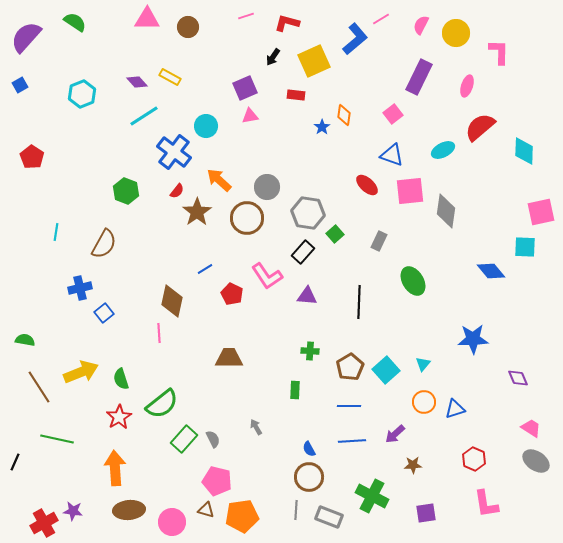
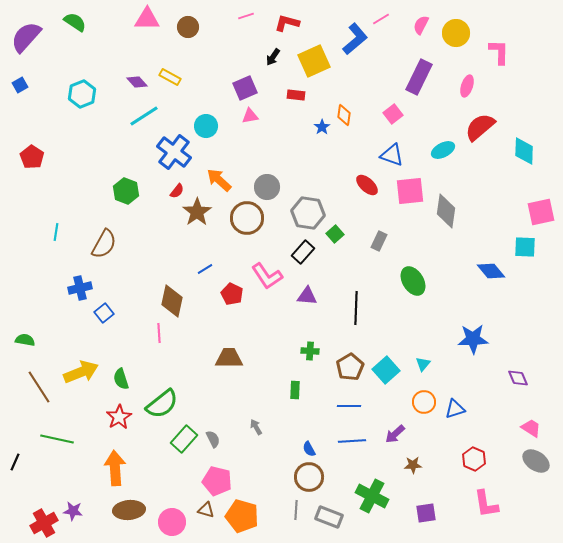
black line at (359, 302): moved 3 px left, 6 px down
orange pentagon at (242, 516): rotated 24 degrees clockwise
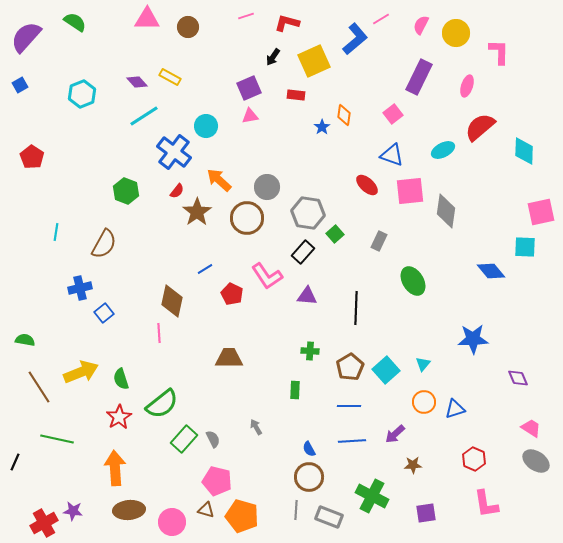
purple square at (245, 88): moved 4 px right
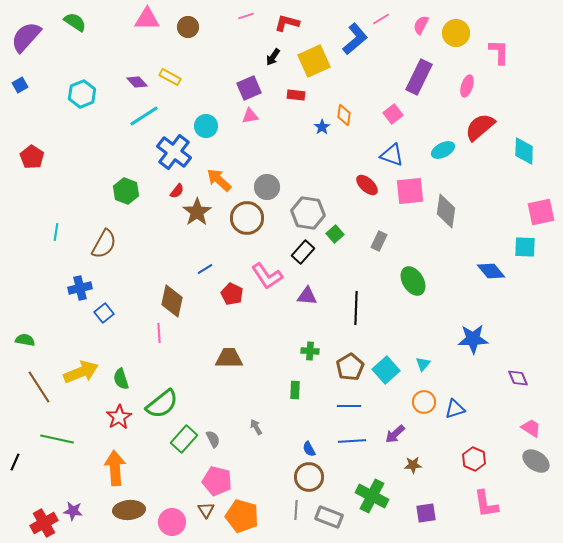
brown triangle at (206, 510): rotated 42 degrees clockwise
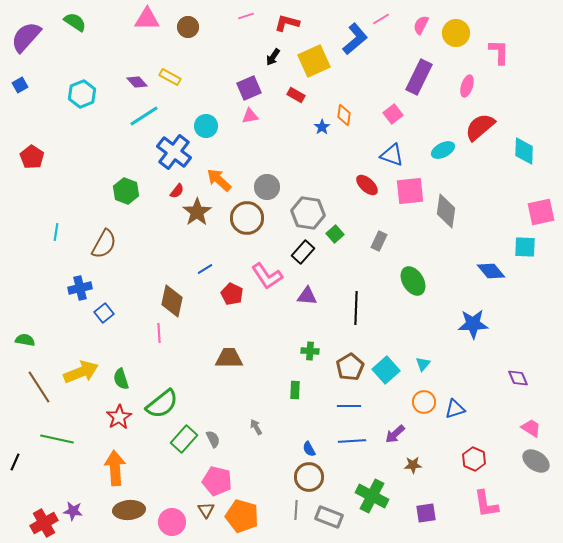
red rectangle at (296, 95): rotated 24 degrees clockwise
blue star at (473, 339): moved 15 px up
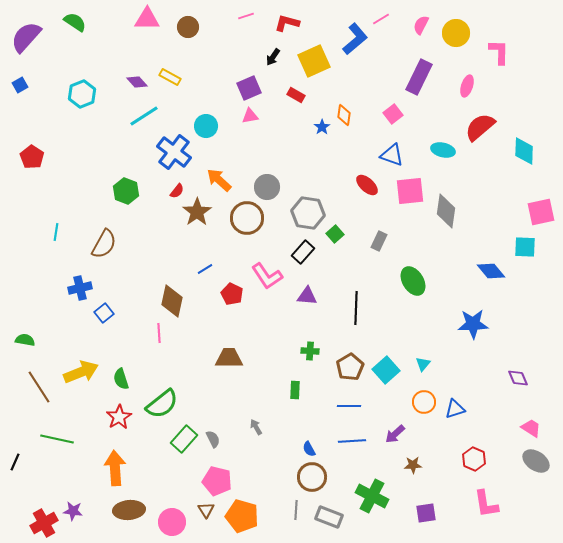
cyan ellipse at (443, 150): rotated 40 degrees clockwise
brown circle at (309, 477): moved 3 px right
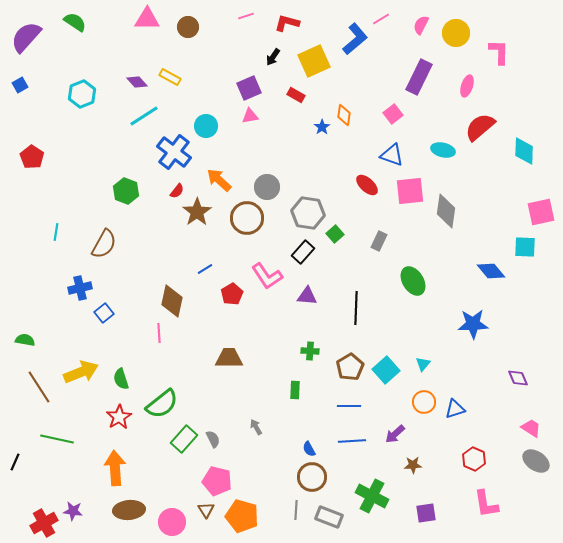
red pentagon at (232, 294): rotated 15 degrees clockwise
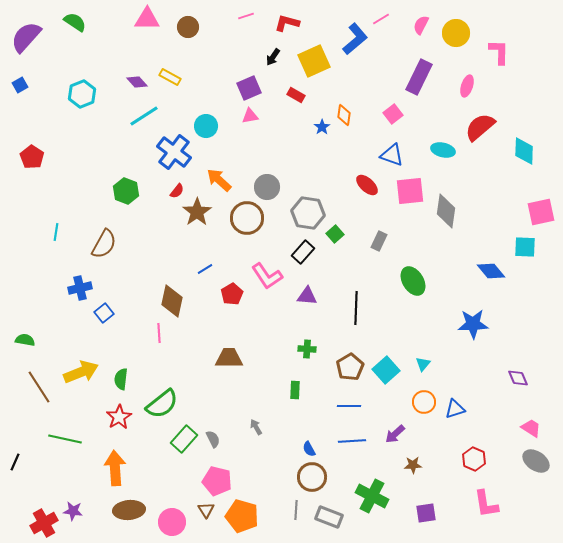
green cross at (310, 351): moved 3 px left, 2 px up
green semicircle at (121, 379): rotated 25 degrees clockwise
green line at (57, 439): moved 8 px right
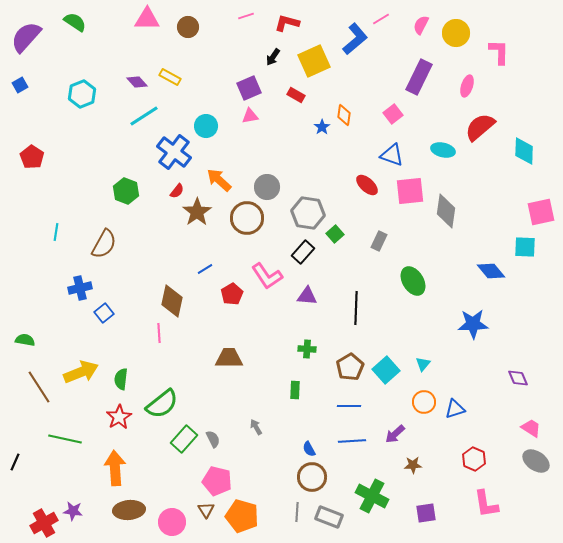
gray line at (296, 510): moved 1 px right, 2 px down
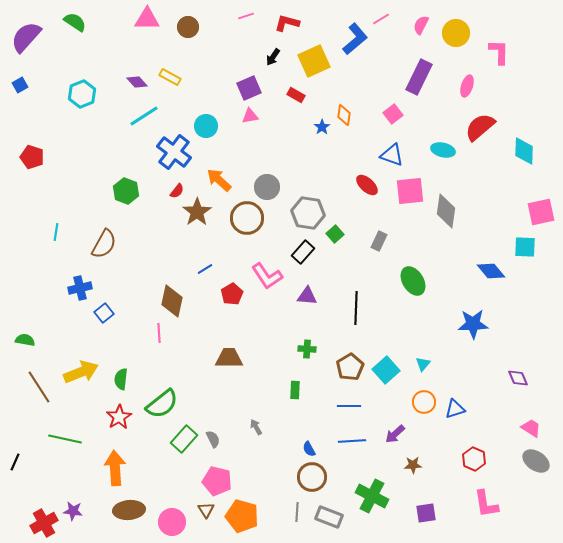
red pentagon at (32, 157): rotated 15 degrees counterclockwise
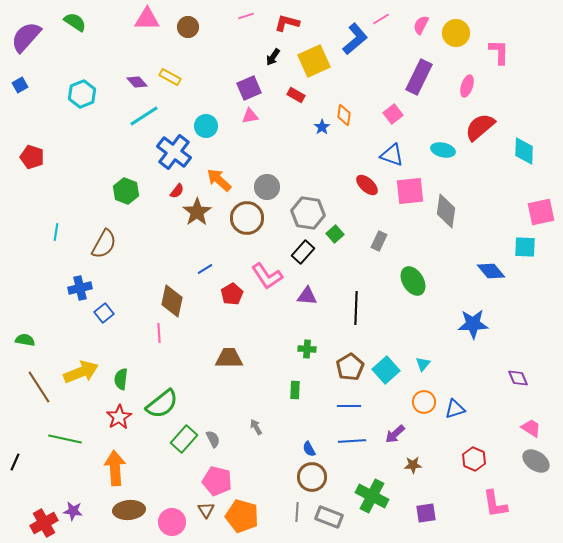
pink L-shape at (486, 504): moved 9 px right
